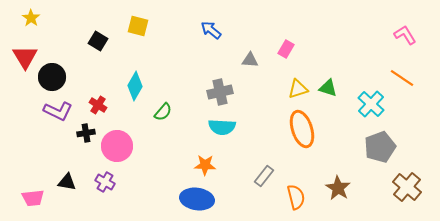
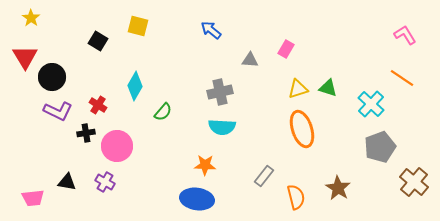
brown cross: moved 7 px right, 5 px up
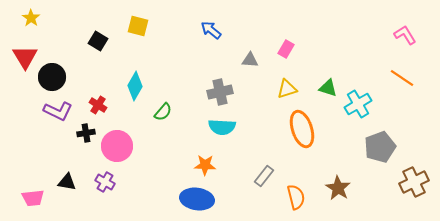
yellow triangle: moved 11 px left
cyan cross: moved 13 px left; rotated 16 degrees clockwise
brown cross: rotated 24 degrees clockwise
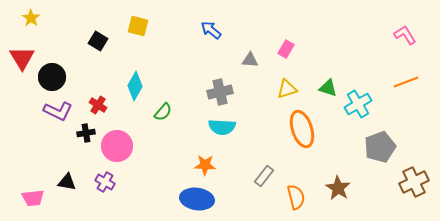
red triangle: moved 3 px left, 1 px down
orange line: moved 4 px right, 4 px down; rotated 55 degrees counterclockwise
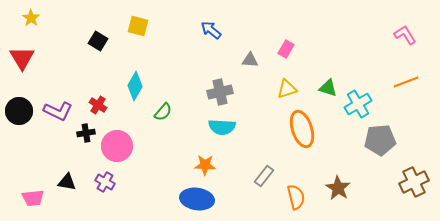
black circle: moved 33 px left, 34 px down
gray pentagon: moved 7 px up; rotated 16 degrees clockwise
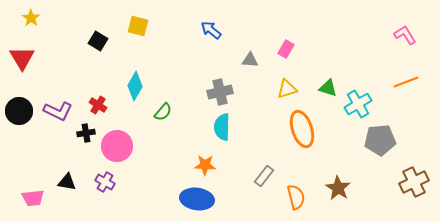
cyan semicircle: rotated 88 degrees clockwise
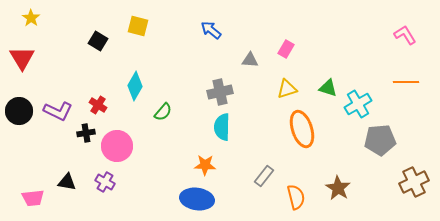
orange line: rotated 20 degrees clockwise
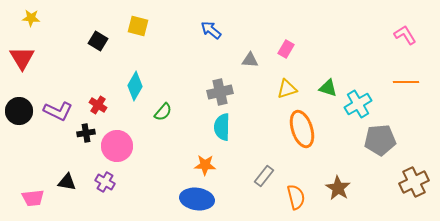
yellow star: rotated 30 degrees counterclockwise
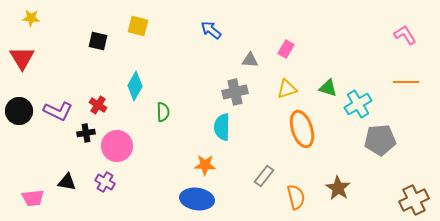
black square: rotated 18 degrees counterclockwise
gray cross: moved 15 px right
green semicircle: rotated 42 degrees counterclockwise
brown cross: moved 18 px down
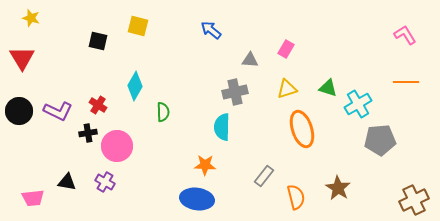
yellow star: rotated 12 degrees clockwise
black cross: moved 2 px right
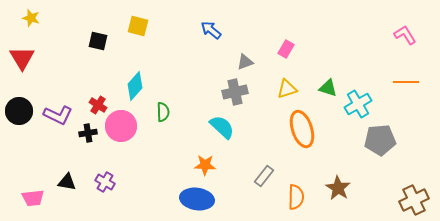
gray triangle: moved 5 px left, 2 px down; rotated 24 degrees counterclockwise
cyan diamond: rotated 12 degrees clockwise
purple L-shape: moved 4 px down
cyan semicircle: rotated 132 degrees clockwise
pink circle: moved 4 px right, 20 px up
orange semicircle: rotated 15 degrees clockwise
